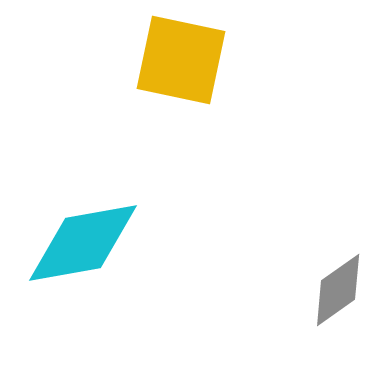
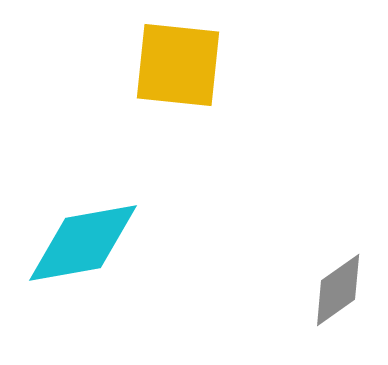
yellow square: moved 3 px left, 5 px down; rotated 6 degrees counterclockwise
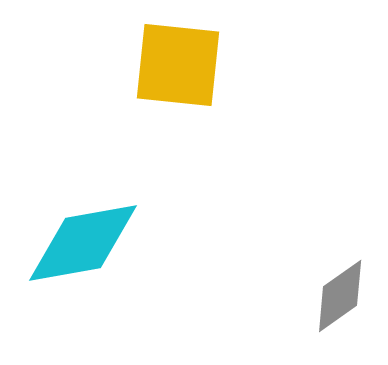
gray diamond: moved 2 px right, 6 px down
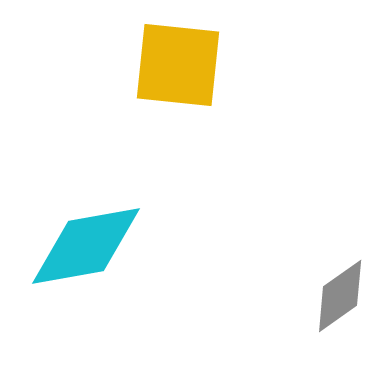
cyan diamond: moved 3 px right, 3 px down
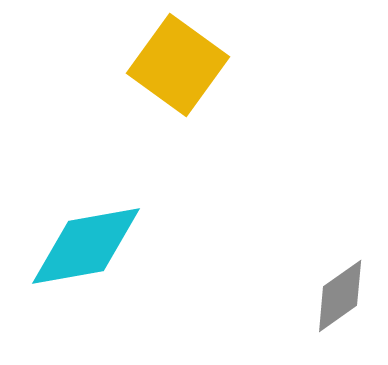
yellow square: rotated 30 degrees clockwise
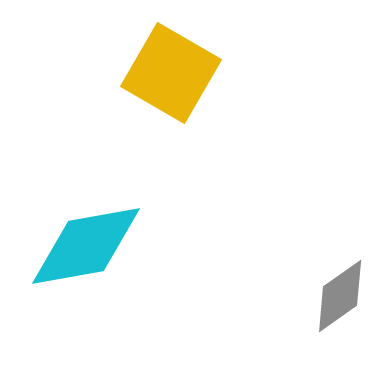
yellow square: moved 7 px left, 8 px down; rotated 6 degrees counterclockwise
